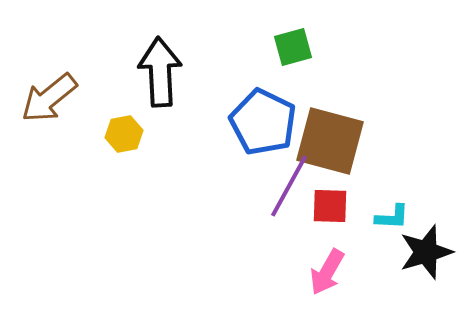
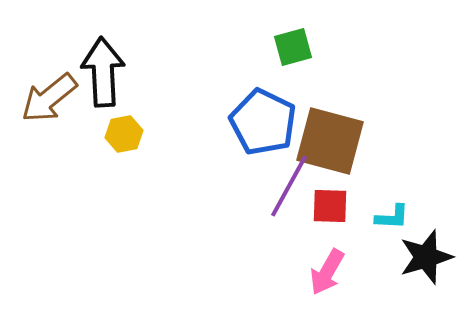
black arrow: moved 57 px left
black star: moved 5 px down
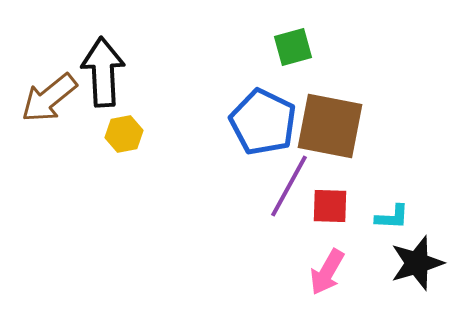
brown square: moved 15 px up; rotated 4 degrees counterclockwise
black star: moved 9 px left, 6 px down
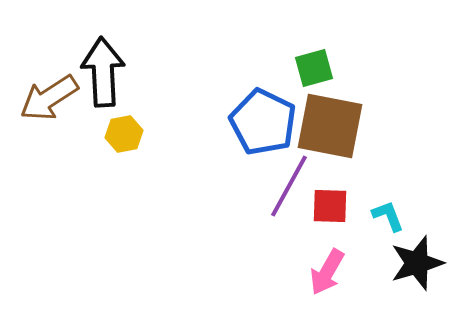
green square: moved 21 px right, 21 px down
brown arrow: rotated 6 degrees clockwise
cyan L-shape: moved 4 px left, 1 px up; rotated 114 degrees counterclockwise
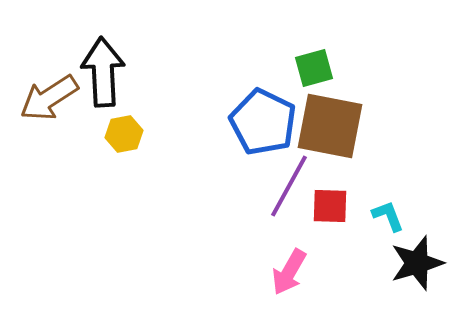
pink arrow: moved 38 px left
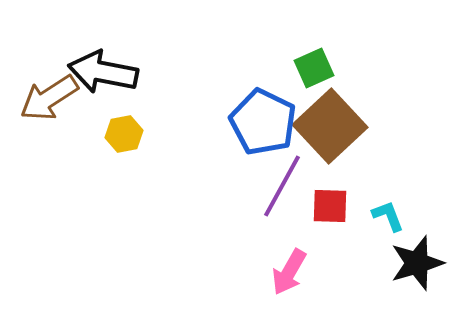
green square: rotated 9 degrees counterclockwise
black arrow: rotated 76 degrees counterclockwise
brown square: rotated 36 degrees clockwise
purple line: moved 7 px left
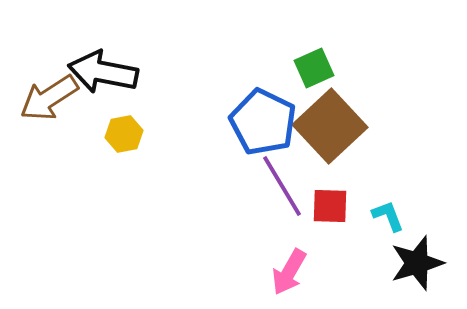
purple line: rotated 60 degrees counterclockwise
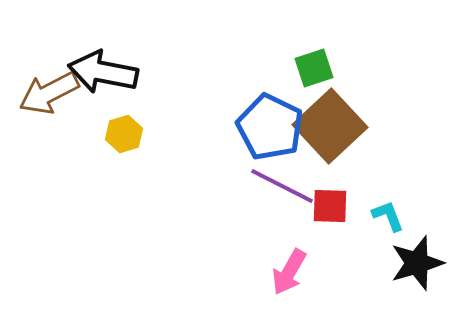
green square: rotated 6 degrees clockwise
brown arrow: moved 5 px up; rotated 6 degrees clockwise
blue pentagon: moved 7 px right, 5 px down
yellow hexagon: rotated 6 degrees counterclockwise
purple line: rotated 32 degrees counterclockwise
